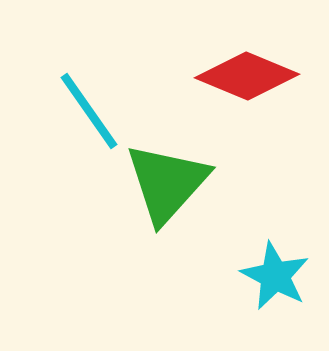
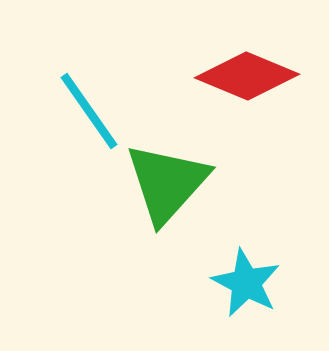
cyan star: moved 29 px left, 7 px down
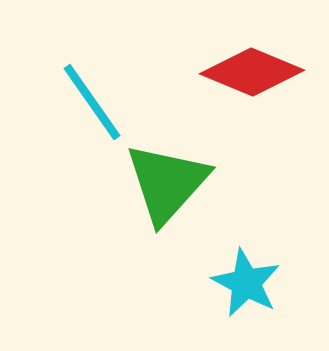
red diamond: moved 5 px right, 4 px up
cyan line: moved 3 px right, 9 px up
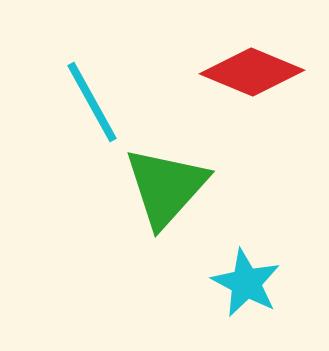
cyan line: rotated 6 degrees clockwise
green triangle: moved 1 px left, 4 px down
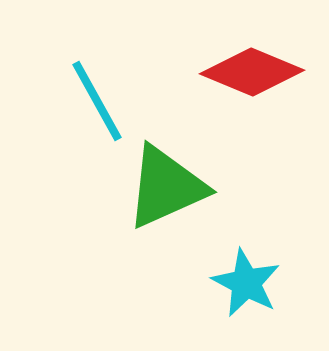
cyan line: moved 5 px right, 1 px up
green triangle: rotated 24 degrees clockwise
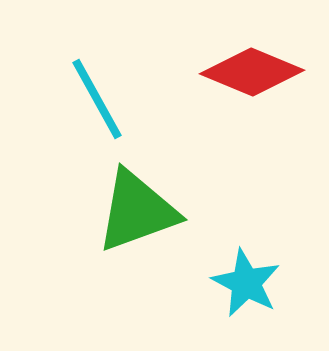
cyan line: moved 2 px up
green triangle: moved 29 px left, 24 px down; rotated 4 degrees clockwise
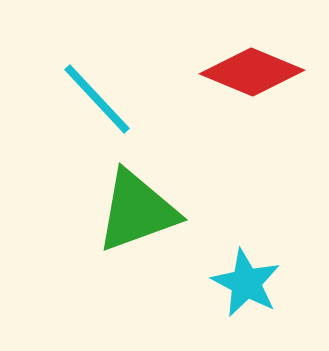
cyan line: rotated 14 degrees counterclockwise
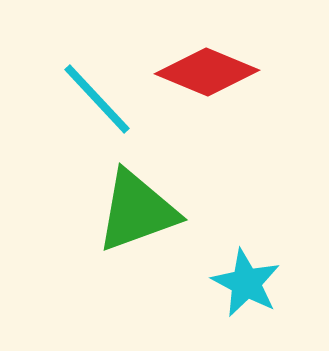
red diamond: moved 45 px left
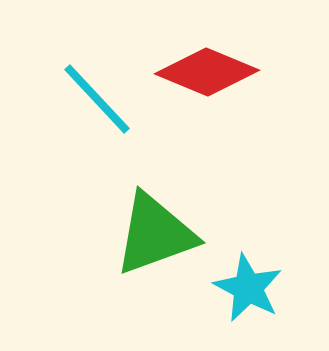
green triangle: moved 18 px right, 23 px down
cyan star: moved 2 px right, 5 px down
